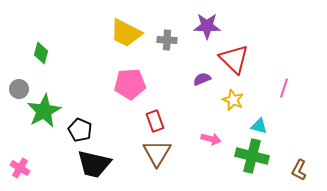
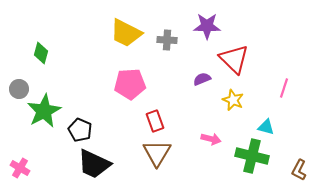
cyan triangle: moved 7 px right, 1 px down
black trapezoid: rotated 12 degrees clockwise
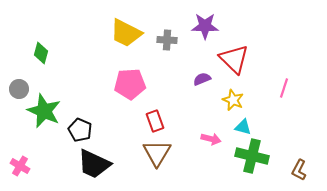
purple star: moved 2 px left
green star: rotated 20 degrees counterclockwise
cyan triangle: moved 23 px left
pink cross: moved 2 px up
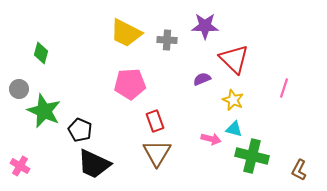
cyan triangle: moved 9 px left, 2 px down
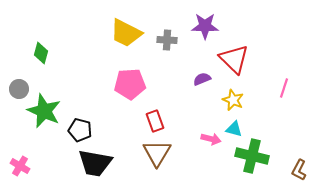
black pentagon: rotated 10 degrees counterclockwise
black trapezoid: moved 1 px right, 1 px up; rotated 15 degrees counterclockwise
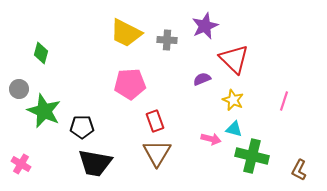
purple star: rotated 24 degrees counterclockwise
pink line: moved 13 px down
black pentagon: moved 2 px right, 3 px up; rotated 15 degrees counterclockwise
pink cross: moved 1 px right, 2 px up
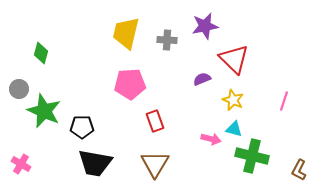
purple star: rotated 12 degrees clockwise
yellow trapezoid: rotated 76 degrees clockwise
brown triangle: moved 2 px left, 11 px down
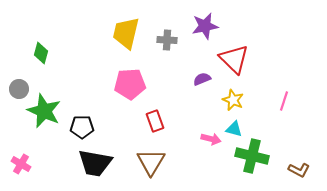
brown triangle: moved 4 px left, 2 px up
brown L-shape: rotated 90 degrees counterclockwise
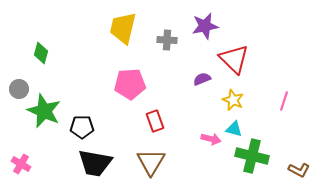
yellow trapezoid: moved 3 px left, 5 px up
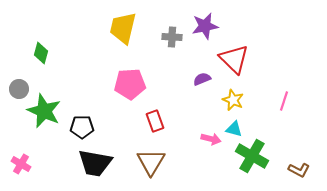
gray cross: moved 5 px right, 3 px up
green cross: rotated 16 degrees clockwise
